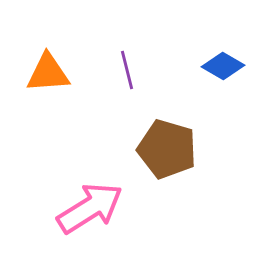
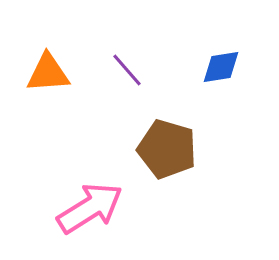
blue diamond: moved 2 px left, 1 px down; rotated 39 degrees counterclockwise
purple line: rotated 27 degrees counterclockwise
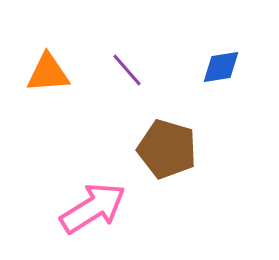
pink arrow: moved 3 px right
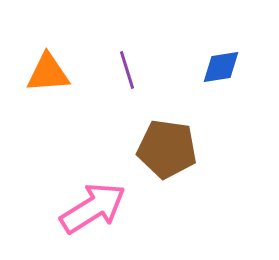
purple line: rotated 24 degrees clockwise
brown pentagon: rotated 8 degrees counterclockwise
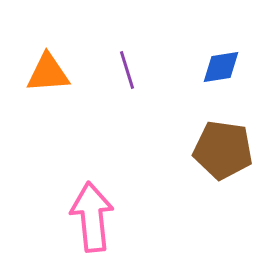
brown pentagon: moved 56 px right, 1 px down
pink arrow: moved 1 px left, 9 px down; rotated 64 degrees counterclockwise
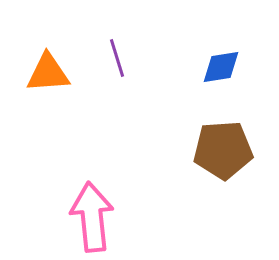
purple line: moved 10 px left, 12 px up
brown pentagon: rotated 12 degrees counterclockwise
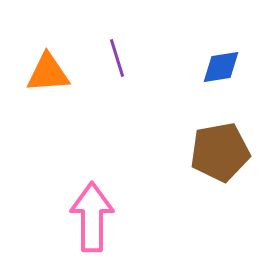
brown pentagon: moved 3 px left, 2 px down; rotated 6 degrees counterclockwise
pink arrow: rotated 6 degrees clockwise
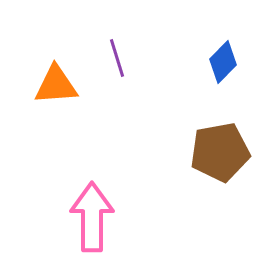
blue diamond: moved 2 px right, 5 px up; rotated 36 degrees counterclockwise
orange triangle: moved 8 px right, 12 px down
